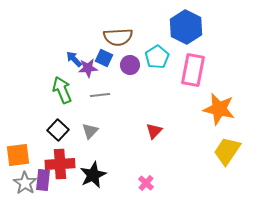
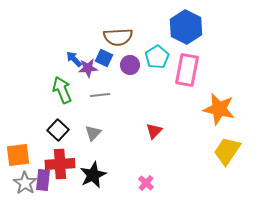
pink rectangle: moved 6 px left
gray triangle: moved 3 px right, 2 px down
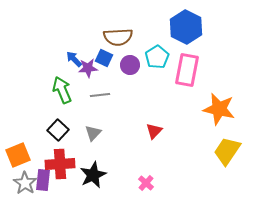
orange square: rotated 15 degrees counterclockwise
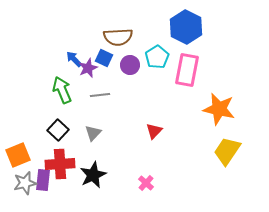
purple star: rotated 18 degrees counterclockwise
gray star: rotated 25 degrees clockwise
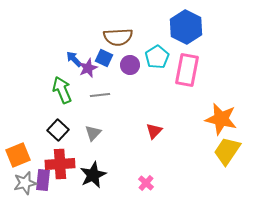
orange star: moved 2 px right, 10 px down
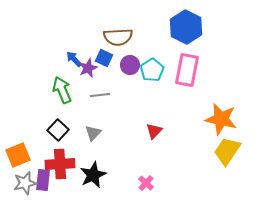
cyan pentagon: moved 5 px left, 13 px down
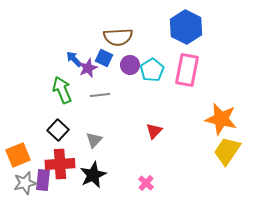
gray triangle: moved 1 px right, 7 px down
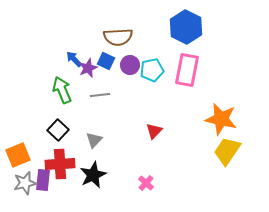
blue square: moved 2 px right, 3 px down
cyan pentagon: rotated 20 degrees clockwise
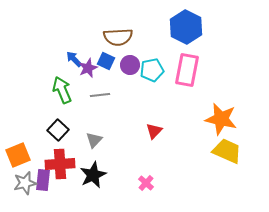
yellow trapezoid: rotated 80 degrees clockwise
